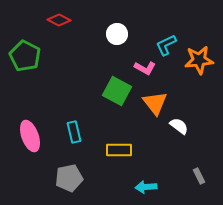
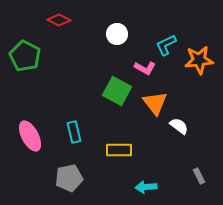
pink ellipse: rotated 8 degrees counterclockwise
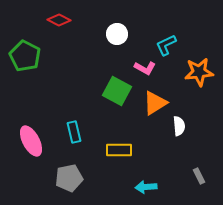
orange star: moved 12 px down
orange triangle: rotated 36 degrees clockwise
white semicircle: rotated 48 degrees clockwise
pink ellipse: moved 1 px right, 5 px down
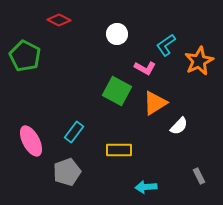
cyan L-shape: rotated 10 degrees counterclockwise
orange star: moved 11 px up; rotated 20 degrees counterclockwise
white semicircle: rotated 48 degrees clockwise
cyan rectangle: rotated 50 degrees clockwise
gray pentagon: moved 2 px left, 6 px up; rotated 8 degrees counterclockwise
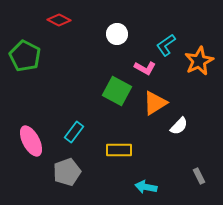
cyan arrow: rotated 15 degrees clockwise
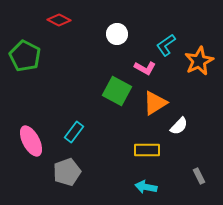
yellow rectangle: moved 28 px right
